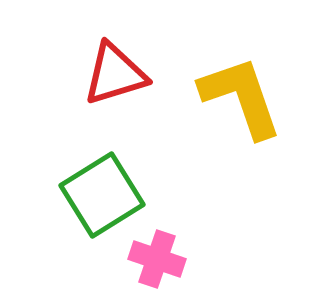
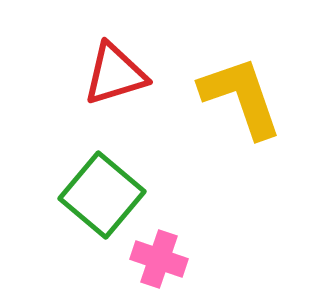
green square: rotated 18 degrees counterclockwise
pink cross: moved 2 px right
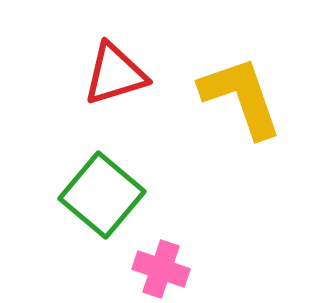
pink cross: moved 2 px right, 10 px down
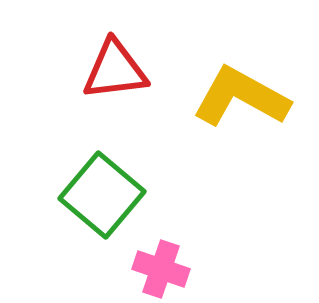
red triangle: moved 4 px up; rotated 10 degrees clockwise
yellow L-shape: rotated 42 degrees counterclockwise
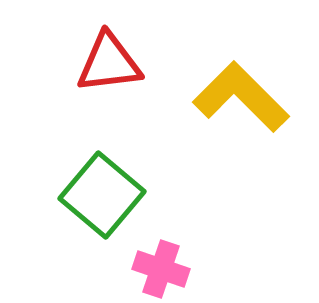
red triangle: moved 6 px left, 7 px up
yellow L-shape: rotated 16 degrees clockwise
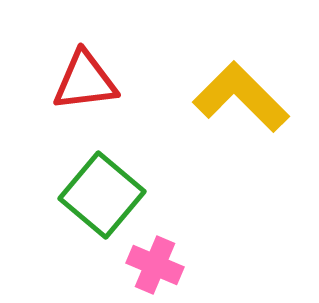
red triangle: moved 24 px left, 18 px down
pink cross: moved 6 px left, 4 px up; rotated 4 degrees clockwise
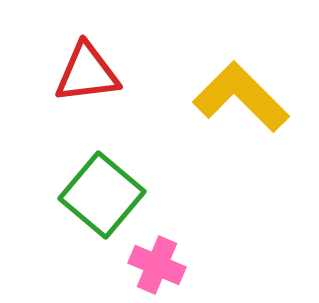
red triangle: moved 2 px right, 8 px up
pink cross: moved 2 px right
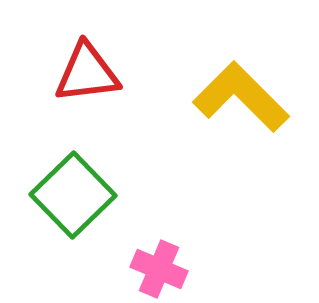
green square: moved 29 px left; rotated 6 degrees clockwise
pink cross: moved 2 px right, 4 px down
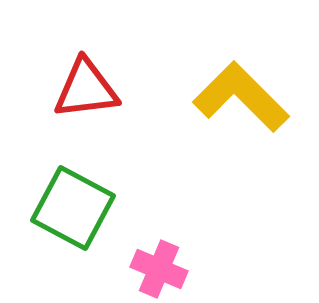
red triangle: moved 1 px left, 16 px down
green square: moved 13 px down; rotated 18 degrees counterclockwise
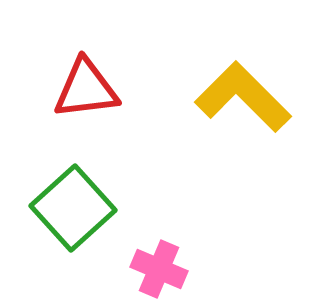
yellow L-shape: moved 2 px right
green square: rotated 20 degrees clockwise
